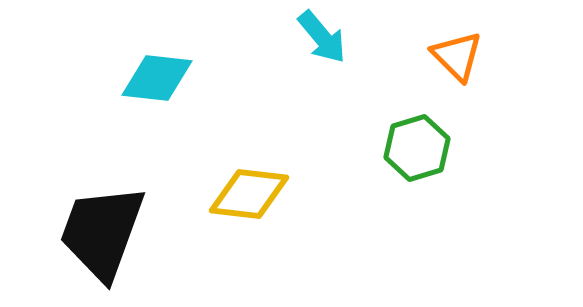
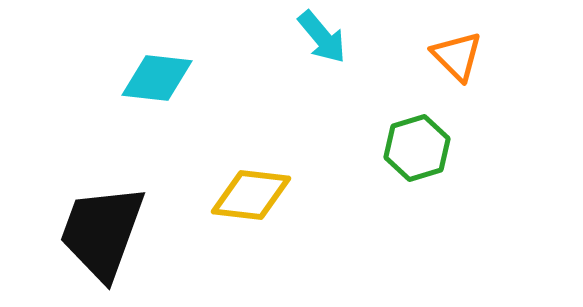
yellow diamond: moved 2 px right, 1 px down
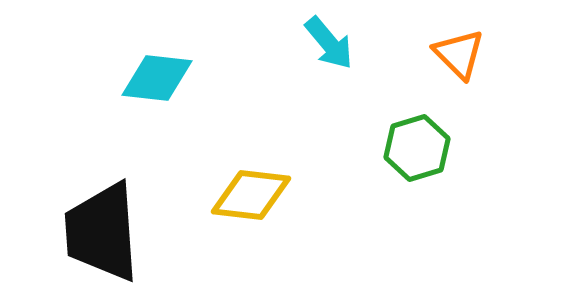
cyan arrow: moved 7 px right, 6 px down
orange triangle: moved 2 px right, 2 px up
black trapezoid: rotated 24 degrees counterclockwise
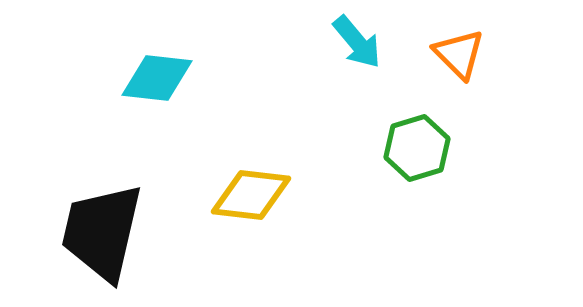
cyan arrow: moved 28 px right, 1 px up
black trapezoid: rotated 17 degrees clockwise
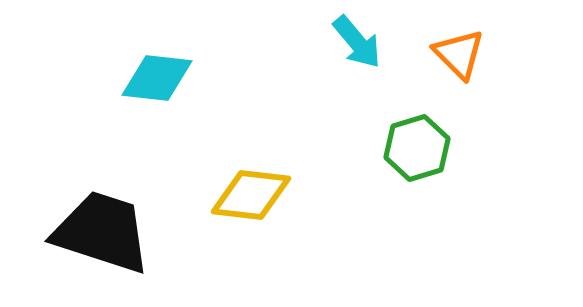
black trapezoid: rotated 95 degrees clockwise
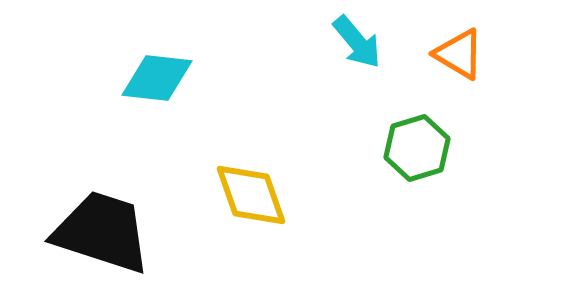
orange triangle: rotated 14 degrees counterclockwise
yellow diamond: rotated 64 degrees clockwise
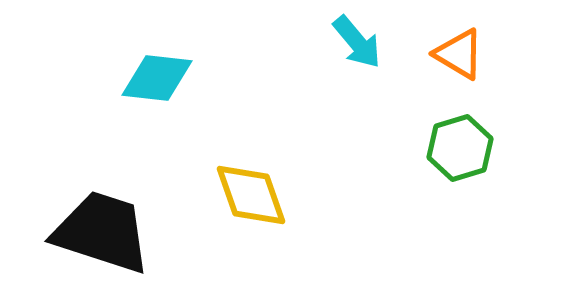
green hexagon: moved 43 px right
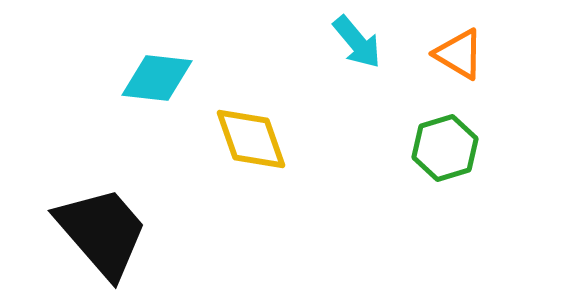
green hexagon: moved 15 px left
yellow diamond: moved 56 px up
black trapezoid: rotated 31 degrees clockwise
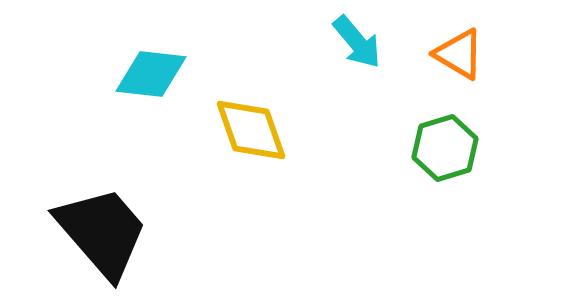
cyan diamond: moved 6 px left, 4 px up
yellow diamond: moved 9 px up
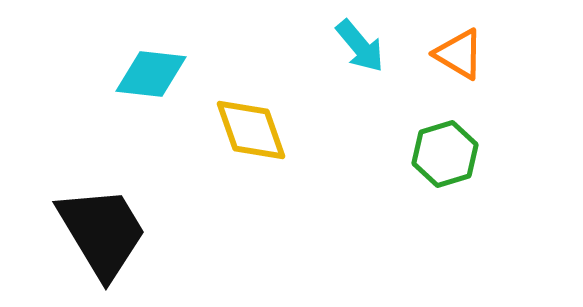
cyan arrow: moved 3 px right, 4 px down
green hexagon: moved 6 px down
black trapezoid: rotated 10 degrees clockwise
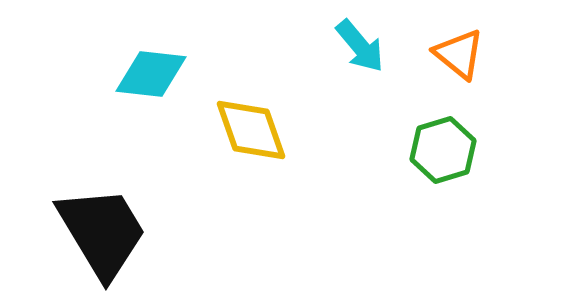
orange triangle: rotated 8 degrees clockwise
green hexagon: moved 2 px left, 4 px up
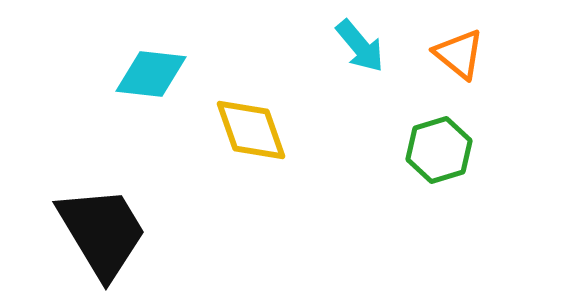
green hexagon: moved 4 px left
